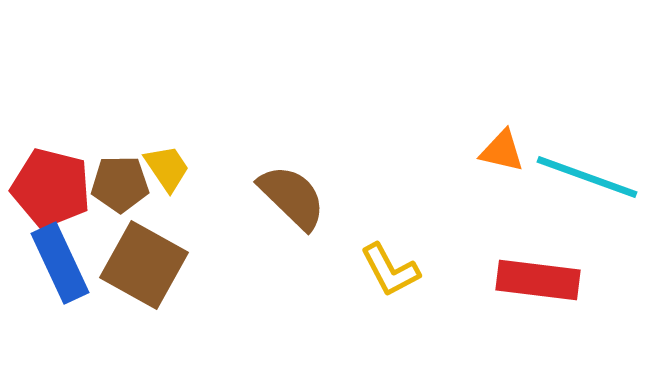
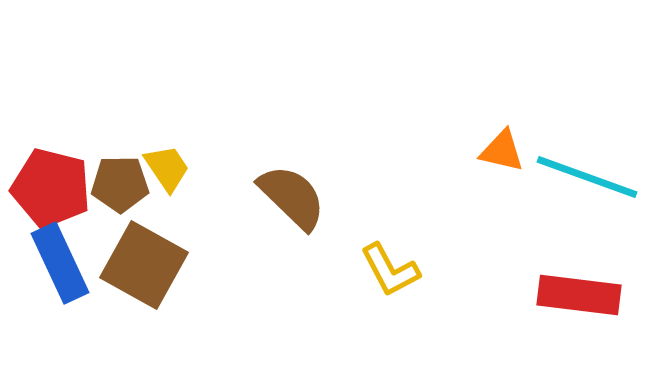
red rectangle: moved 41 px right, 15 px down
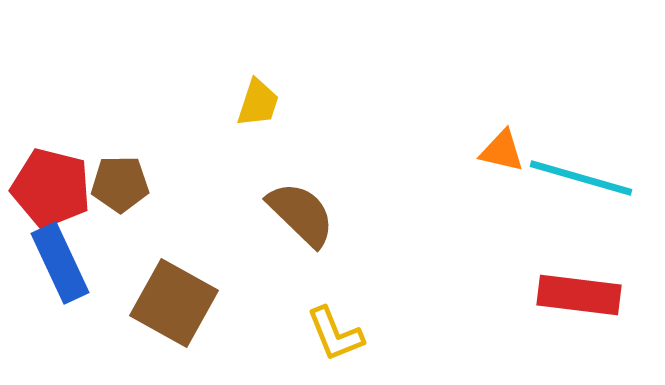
yellow trapezoid: moved 91 px right, 65 px up; rotated 52 degrees clockwise
cyan line: moved 6 px left, 1 px down; rotated 4 degrees counterclockwise
brown semicircle: moved 9 px right, 17 px down
brown square: moved 30 px right, 38 px down
yellow L-shape: moved 55 px left, 64 px down; rotated 6 degrees clockwise
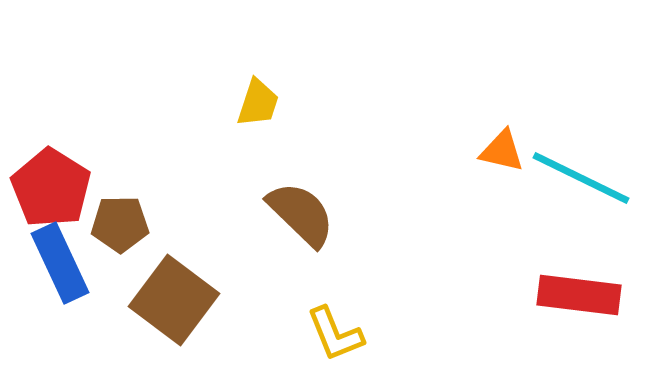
cyan line: rotated 10 degrees clockwise
brown pentagon: moved 40 px down
red pentagon: rotated 18 degrees clockwise
brown square: moved 3 px up; rotated 8 degrees clockwise
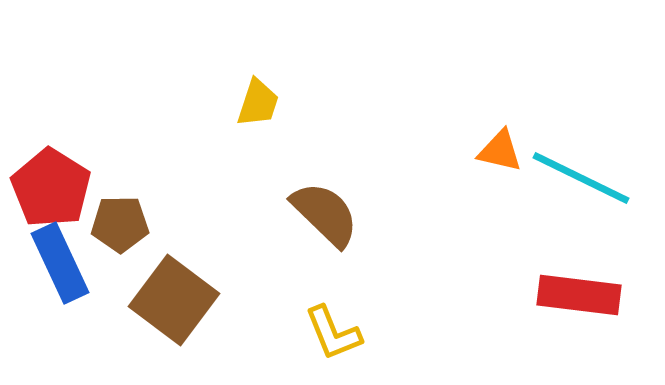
orange triangle: moved 2 px left
brown semicircle: moved 24 px right
yellow L-shape: moved 2 px left, 1 px up
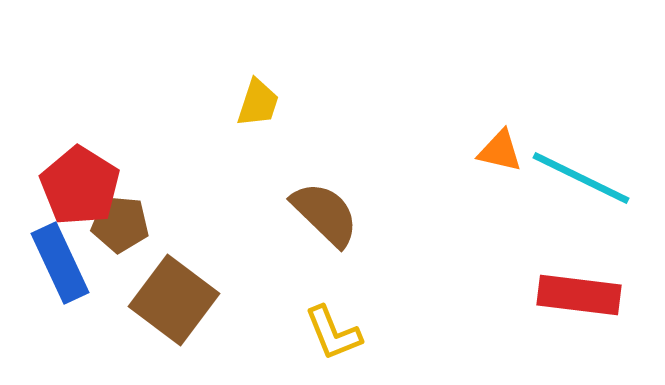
red pentagon: moved 29 px right, 2 px up
brown pentagon: rotated 6 degrees clockwise
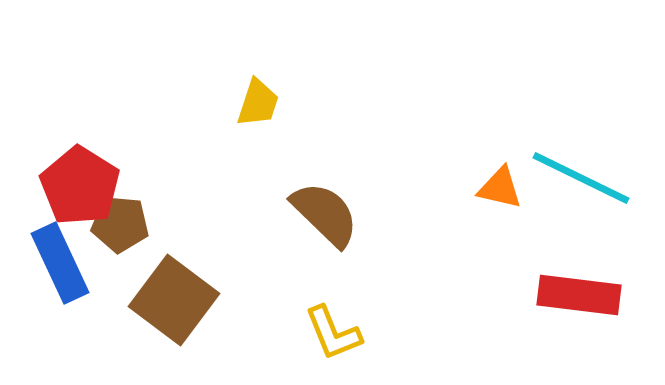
orange triangle: moved 37 px down
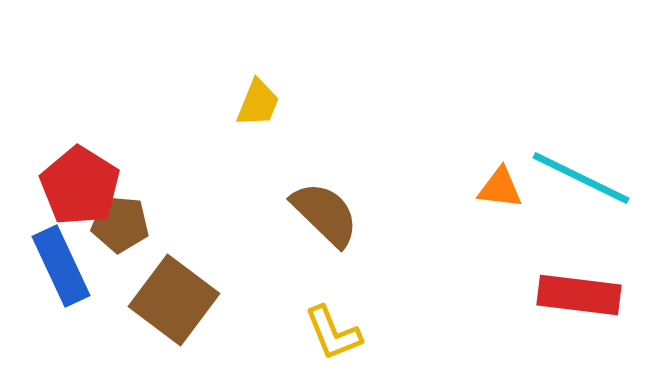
yellow trapezoid: rotated 4 degrees clockwise
orange triangle: rotated 6 degrees counterclockwise
blue rectangle: moved 1 px right, 3 px down
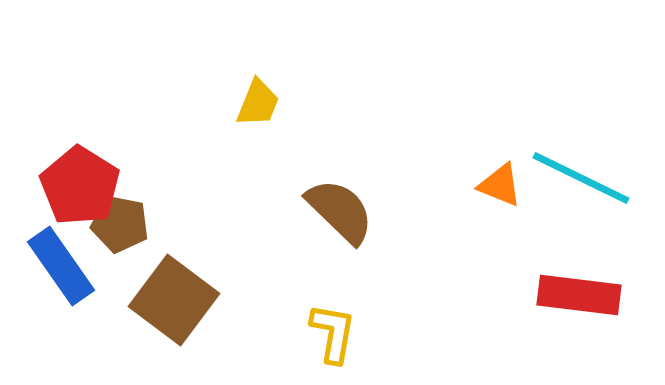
orange triangle: moved 3 px up; rotated 15 degrees clockwise
brown semicircle: moved 15 px right, 3 px up
brown pentagon: rotated 6 degrees clockwise
blue rectangle: rotated 10 degrees counterclockwise
yellow L-shape: rotated 148 degrees counterclockwise
